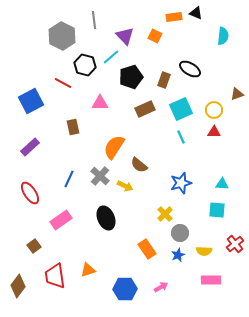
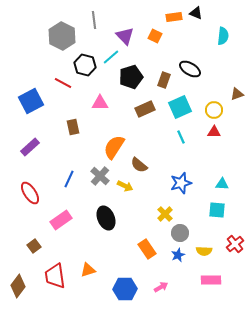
cyan square at (181, 109): moved 1 px left, 2 px up
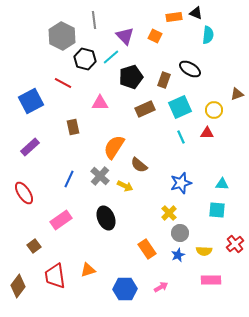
cyan semicircle at (223, 36): moved 15 px left, 1 px up
black hexagon at (85, 65): moved 6 px up
red triangle at (214, 132): moved 7 px left, 1 px down
red ellipse at (30, 193): moved 6 px left
yellow cross at (165, 214): moved 4 px right, 1 px up
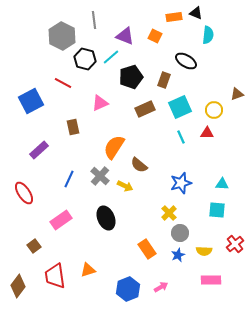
purple triangle at (125, 36): rotated 24 degrees counterclockwise
black ellipse at (190, 69): moved 4 px left, 8 px up
pink triangle at (100, 103): rotated 24 degrees counterclockwise
purple rectangle at (30, 147): moved 9 px right, 3 px down
blue hexagon at (125, 289): moved 3 px right; rotated 20 degrees counterclockwise
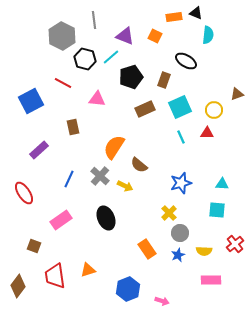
pink triangle at (100, 103): moved 3 px left, 4 px up; rotated 30 degrees clockwise
brown square at (34, 246): rotated 32 degrees counterclockwise
pink arrow at (161, 287): moved 1 px right, 14 px down; rotated 48 degrees clockwise
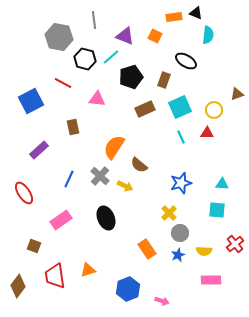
gray hexagon at (62, 36): moved 3 px left, 1 px down; rotated 16 degrees counterclockwise
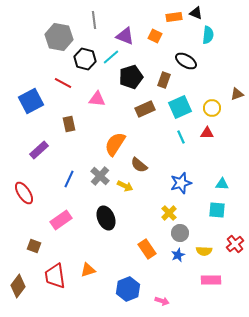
yellow circle at (214, 110): moved 2 px left, 2 px up
brown rectangle at (73, 127): moved 4 px left, 3 px up
orange semicircle at (114, 147): moved 1 px right, 3 px up
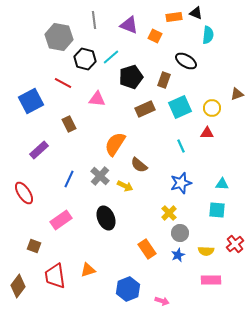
purple triangle at (125, 36): moved 4 px right, 11 px up
brown rectangle at (69, 124): rotated 14 degrees counterclockwise
cyan line at (181, 137): moved 9 px down
yellow semicircle at (204, 251): moved 2 px right
